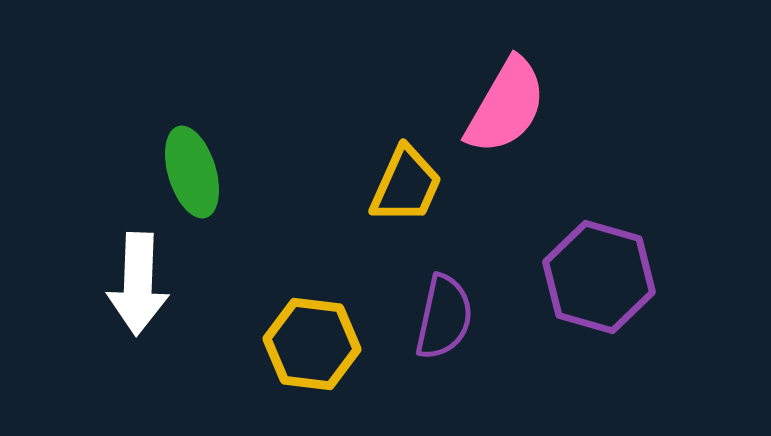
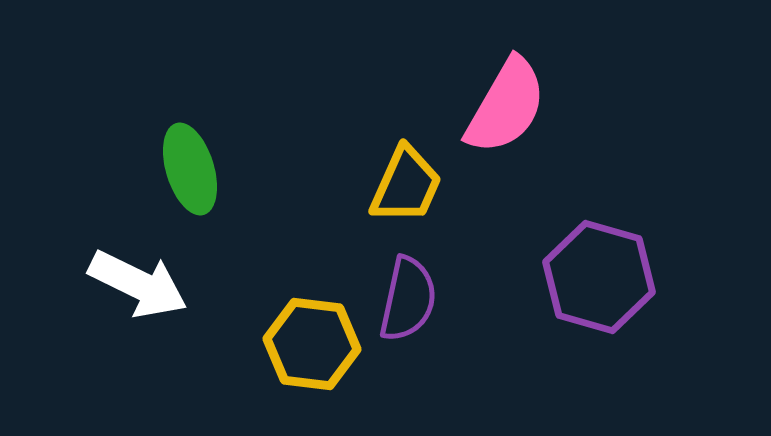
green ellipse: moved 2 px left, 3 px up
white arrow: rotated 66 degrees counterclockwise
purple semicircle: moved 36 px left, 18 px up
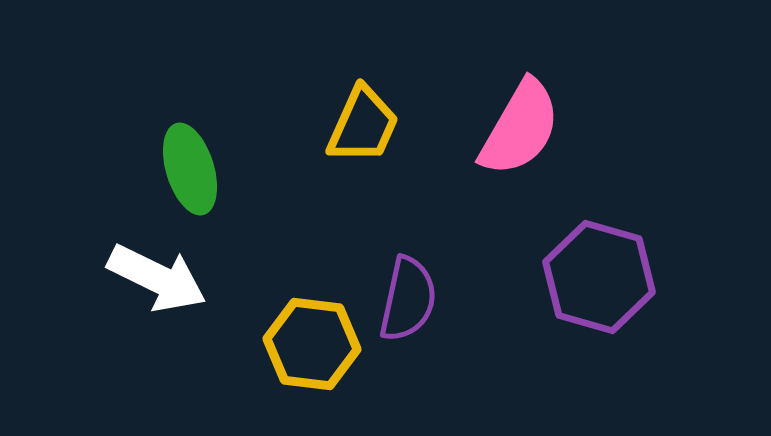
pink semicircle: moved 14 px right, 22 px down
yellow trapezoid: moved 43 px left, 60 px up
white arrow: moved 19 px right, 6 px up
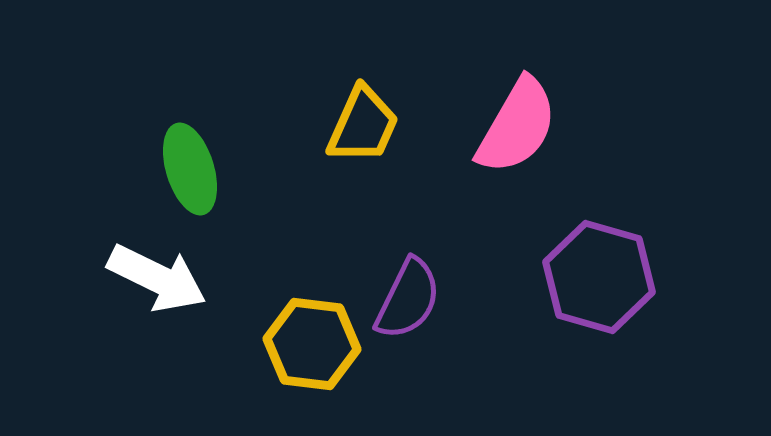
pink semicircle: moved 3 px left, 2 px up
purple semicircle: rotated 14 degrees clockwise
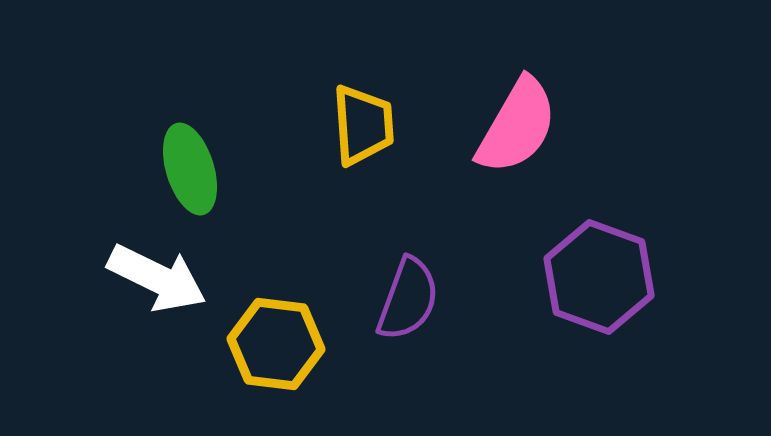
yellow trapezoid: rotated 28 degrees counterclockwise
purple hexagon: rotated 4 degrees clockwise
purple semicircle: rotated 6 degrees counterclockwise
yellow hexagon: moved 36 px left
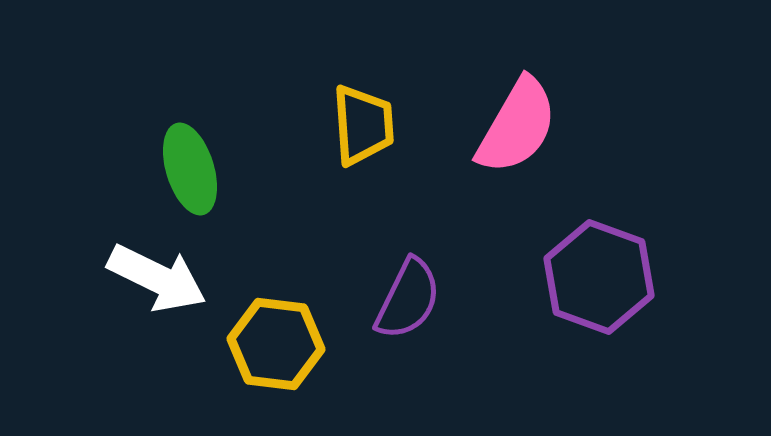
purple semicircle: rotated 6 degrees clockwise
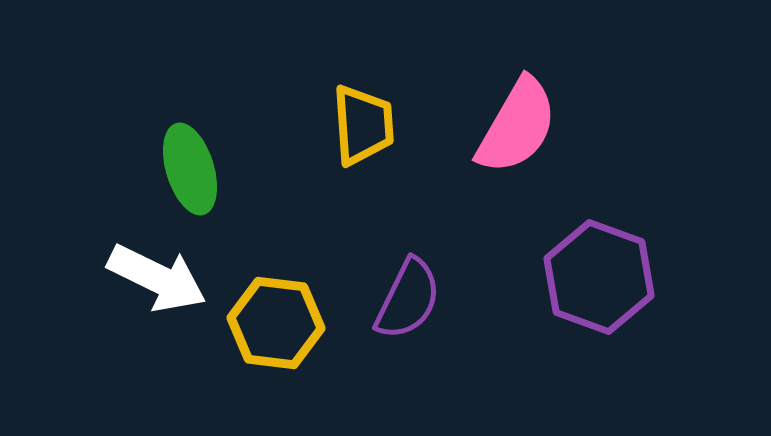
yellow hexagon: moved 21 px up
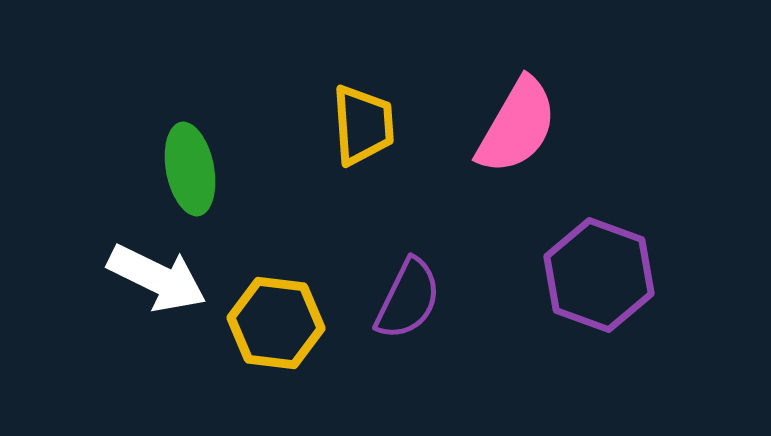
green ellipse: rotated 6 degrees clockwise
purple hexagon: moved 2 px up
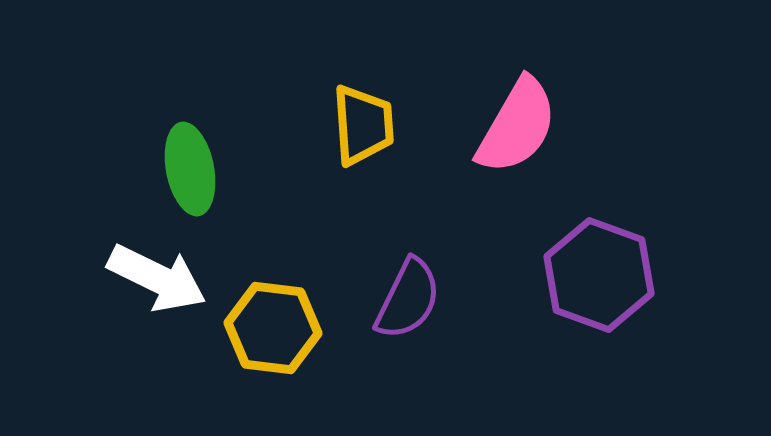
yellow hexagon: moved 3 px left, 5 px down
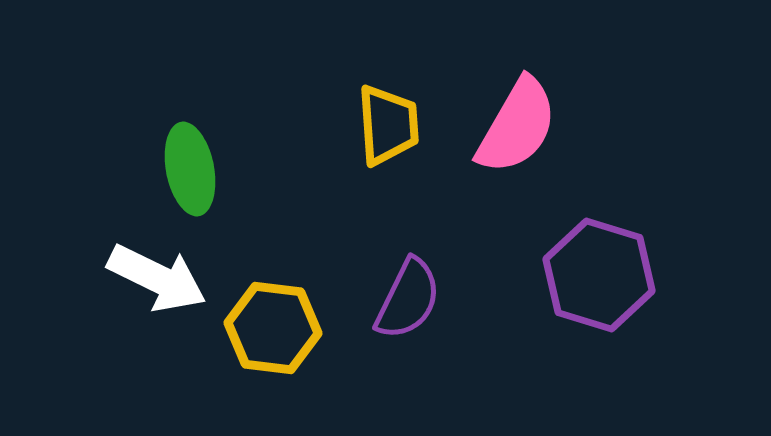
yellow trapezoid: moved 25 px right
purple hexagon: rotated 3 degrees counterclockwise
